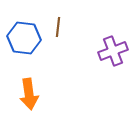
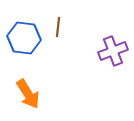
orange arrow: moved 1 px left; rotated 24 degrees counterclockwise
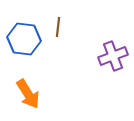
blue hexagon: moved 1 px down
purple cross: moved 5 px down
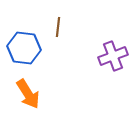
blue hexagon: moved 9 px down
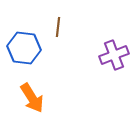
purple cross: moved 1 px right, 1 px up
orange arrow: moved 4 px right, 4 px down
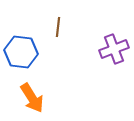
blue hexagon: moved 3 px left, 4 px down
purple cross: moved 6 px up
